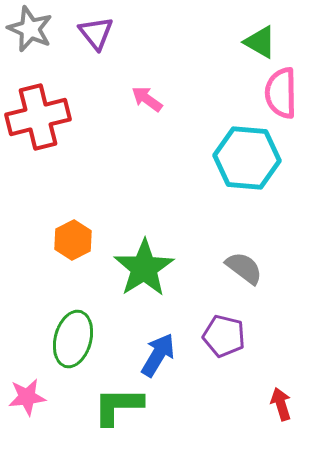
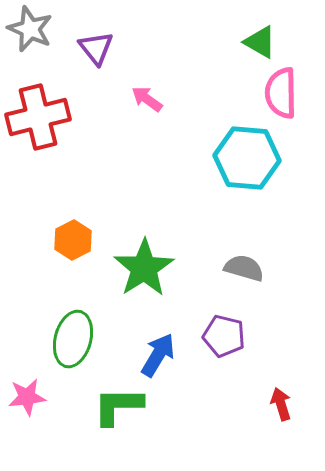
purple triangle: moved 15 px down
gray semicircle: rotated 21 degrees counterclockwise
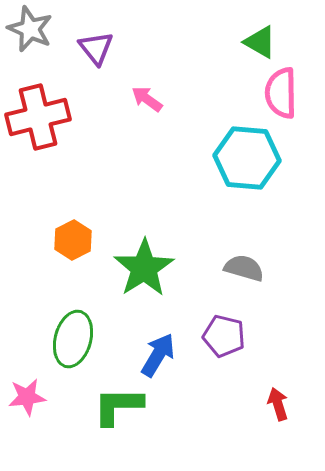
red arrow: moved 3 px left
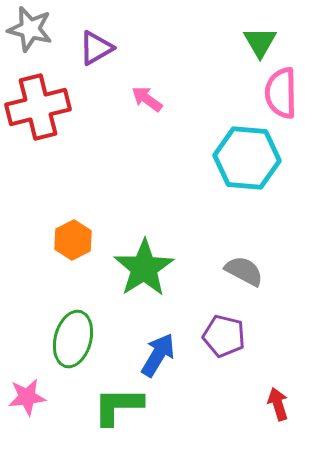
gray star: rotated 9 degrees counterclockwise
green triangle: rotated 30 degrees clockwise
purple triangle: rotated 39 degrees clockwise
red cross: moved 10 px up
gray semicircle: moved 3 px down; rotated 12 degrees clockwise
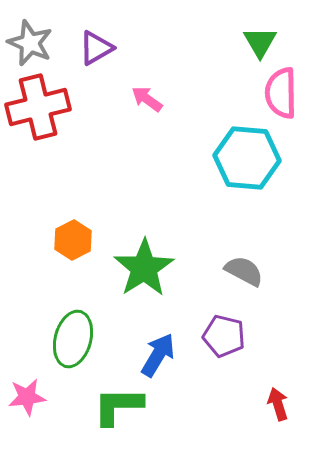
gray star: moved 14 px down; rotated 9 degrees clockwise
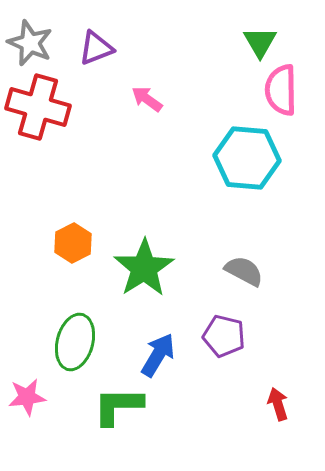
purple triangle: rotated 9 degrees clockwise
pink semicircle: moved 3 px up
red cross: rotated 30 degrees clockwise
orange hexagon: moved 3 px down
green ellipse: moved 2 px right, 3 px down
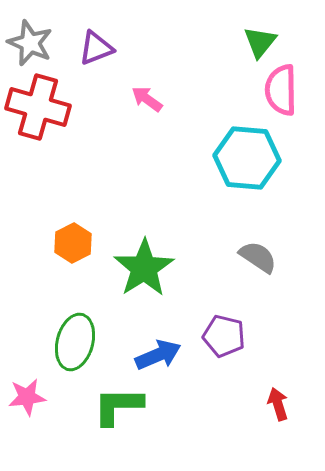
green triangle: rotated 9 degrees clockwise
gray semicircle: moved 14 px right, 14 px up; rotated 6 degrees clockwise
blue arrow: rotated 36 degrees clockwise
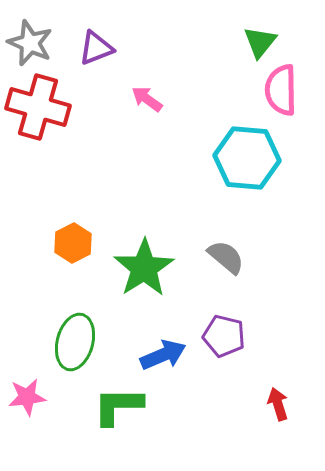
gray semicircle: moved 32 px left; rotated 6 degrees clockwise
blue arrow: moved 5 px right
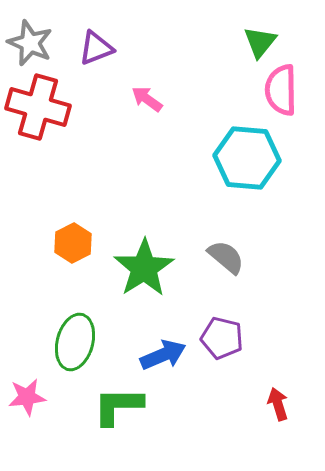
purple pentagon: moved 2 px left, 2 px down
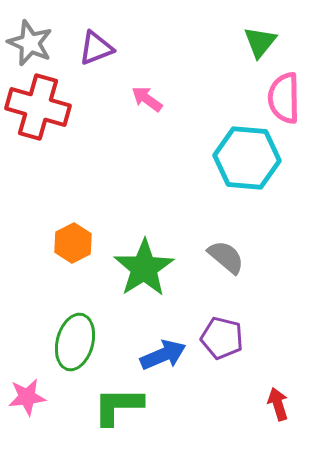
pink semicircle: moved 3 px right, 8 px down
